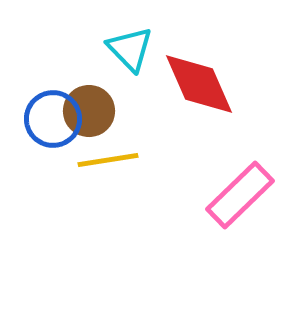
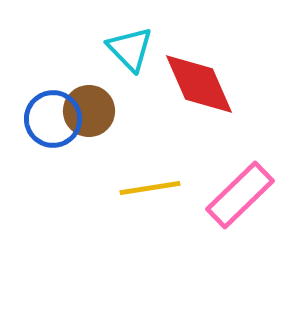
yellow line: moved 42 px right, 28 px down
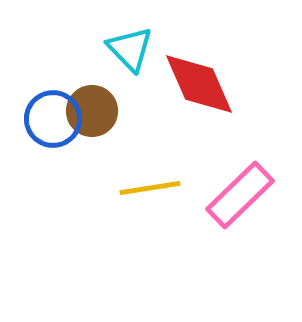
brown circle: moved 3 px right
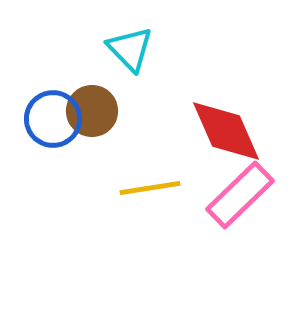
red diamond: moved 27 px right, 47 px down
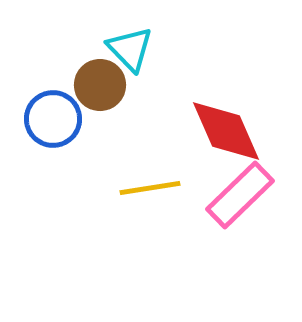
brown circle: moved 8 px right, 26 px up
